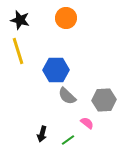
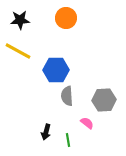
black star: rotated 18 degrees counterclockwise
yellow line: rotated 44 degrees counterclockwise
gray semicircle: rotated 42 degrees clockwise
black arrow: moved 4 px right, 2 px up
green line: rotated 64 degrees counterclockwise
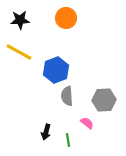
yellow line: moved 1 px right, 1 px down
blue hexagon: rotated 20 degrees counterclockwise
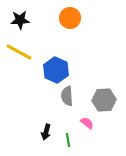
orange circle: moved 4 px right
blue hexagon: rotated 15 degrees counterclockwise
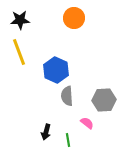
orange circle: moved 4 px right
yellow line: rotated 40 degrees clockwise
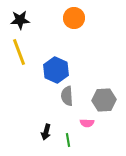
pink semicircle: rotated 144 degrees clockwise
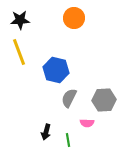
blue hexagon: rotated 10 degrees counterclockwise
gray semicircle: moved 2 px right, 2 px down; rotated 30 degrees clockwise
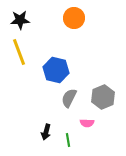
gray hexagon: moved 1 px left, 3 px up; rotated 20 degrees counterclockwise
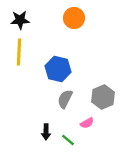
yellow line: rotated 24 degrees clockwise
blue hexagon: moved 2 px right, 1 px up
gray semicircle: moved 4 px left, 1 px down
pink semicircle: rotated 32 degrees counterclockwise
black arrow: rotated 14 degrees counterclockwise
green line: rotated 40 degrees counterclockwise
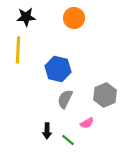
black star: moved 6 px right, 3 px up
yellow line: moved 1 px left, 2 px up
gray hexagon: moved 2 px right, 2 px up
black arrow: moved 1 px right, 1 px up
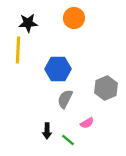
black star: moved 2 px right, 6 px down
blue hexagon: rotated 15 degrees counterclockwise
gray hexagon: moved 1 px right, 7 px up
